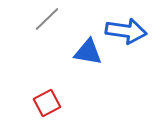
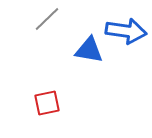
blue triangle: moved 1 px right, 2 px up
red square: rotated 16 degrees clockwise
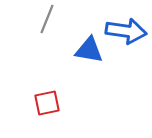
gray line: rotated 24 degrees counterclockwise
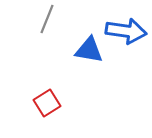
red square: rotated 20 degrees counterclockwise
